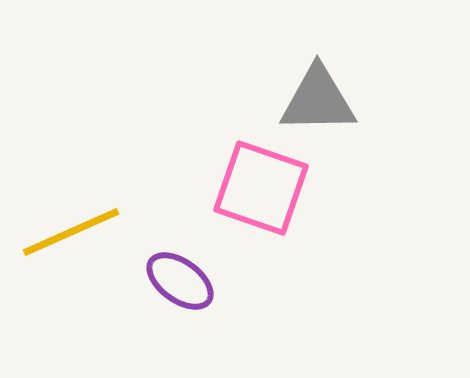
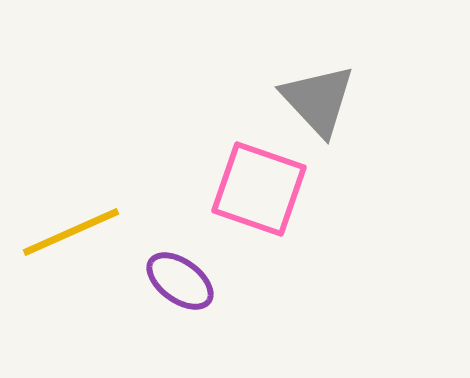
gray triangle: rotated 48 degrees clockwise
pink square: moved 2 px left, 1 px down
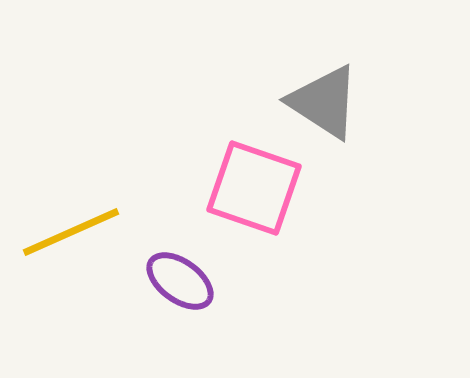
gray triangle: moved 6 px right, 2 px down; rotated 14 degrees counterclockwise
pink square: moved 5 px left, 1 px up
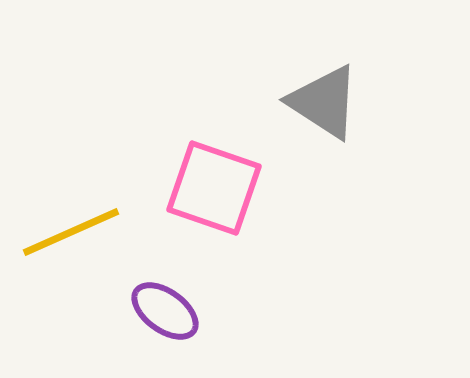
pink square: moved 40 px left
purple ellipse: moved 15 px left, 30 px down
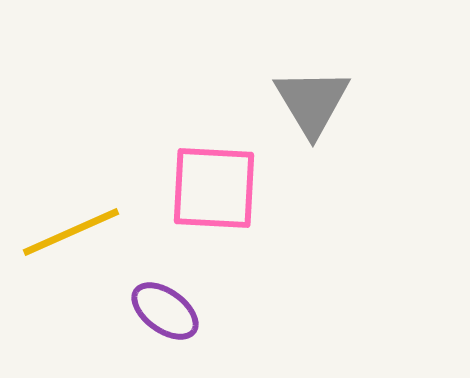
gray triangle: moved 12 px left; rotated 26 degrees clockwise
pink square: rotated 16 degrees counterclockwise
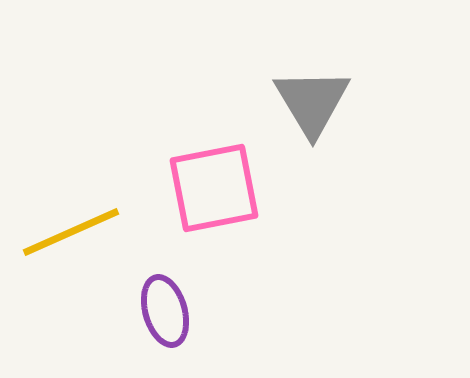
pink square: rotated 14 degrees counterclockwise
purple ellipse: rotated 38 degrees clockwise
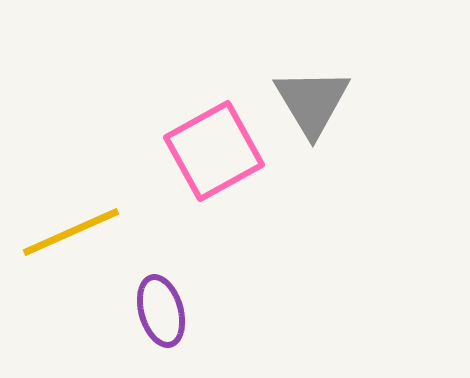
pink square: moved 37 px up; rotated 18 degrees counterclockwise
purple ellipse: moved 4 px left
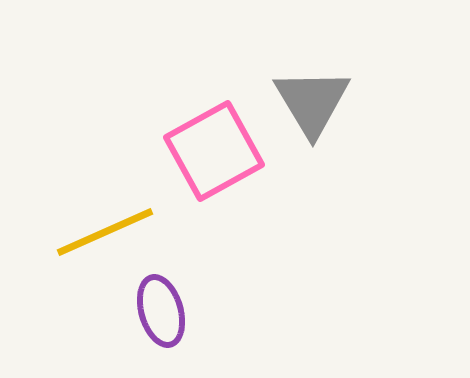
yellow line: moved 34 px right
